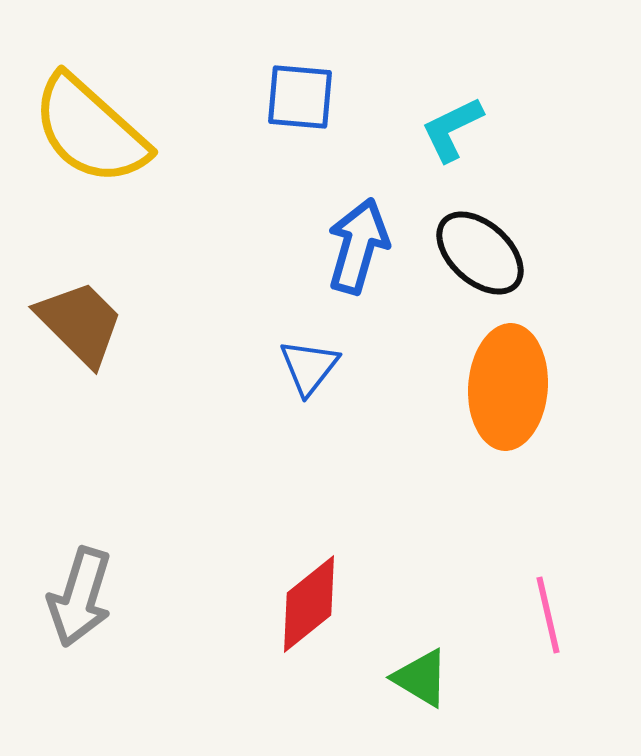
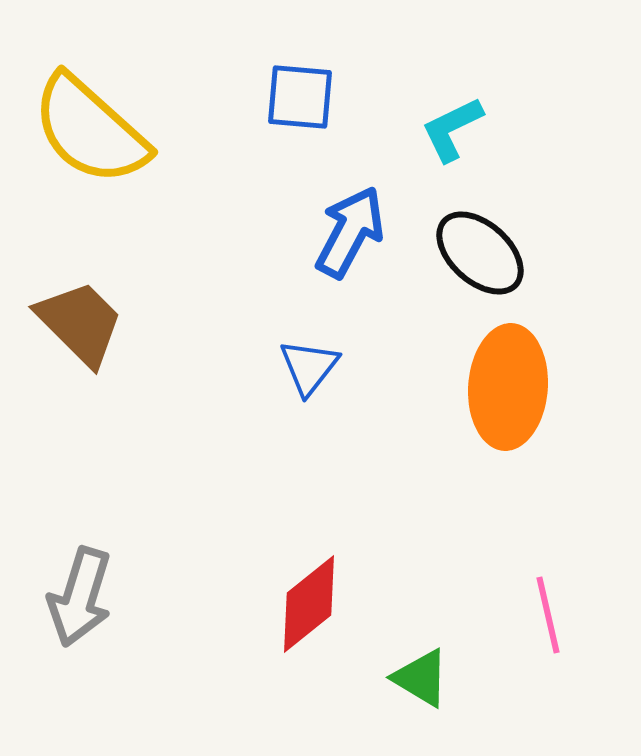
blue arrow: moved 8 px left, 14 px up; rotated 12 degrees clockwise
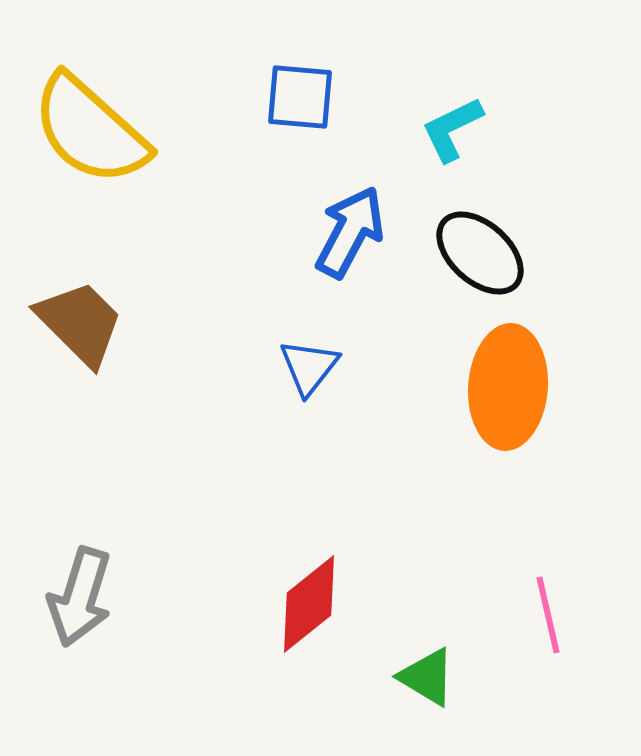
green triangle: moved 6 px right, 1 px up
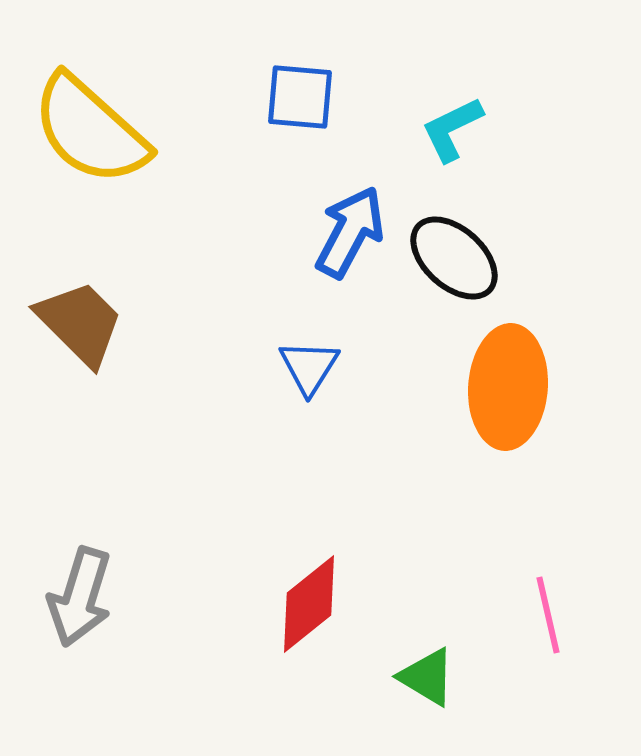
black ellipse: moved 26 px left, 5 px down
blue triangle: rotated 6 degrees counterclockwise
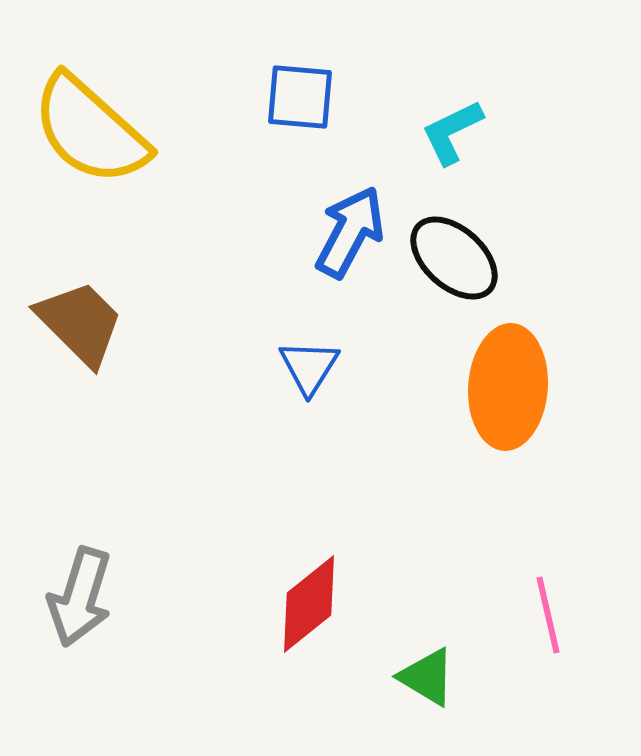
cyan L-shape: moved 3 px down
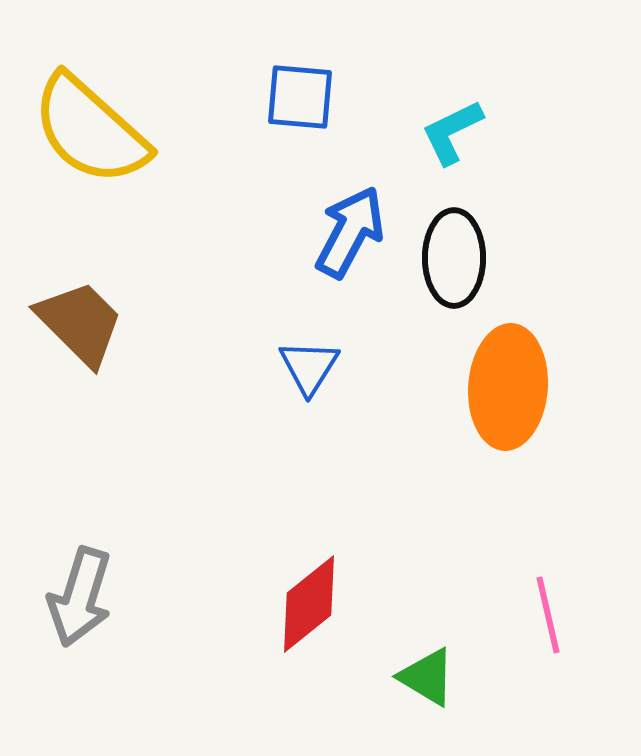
black ellipse: rotated 48 degrees clockwise
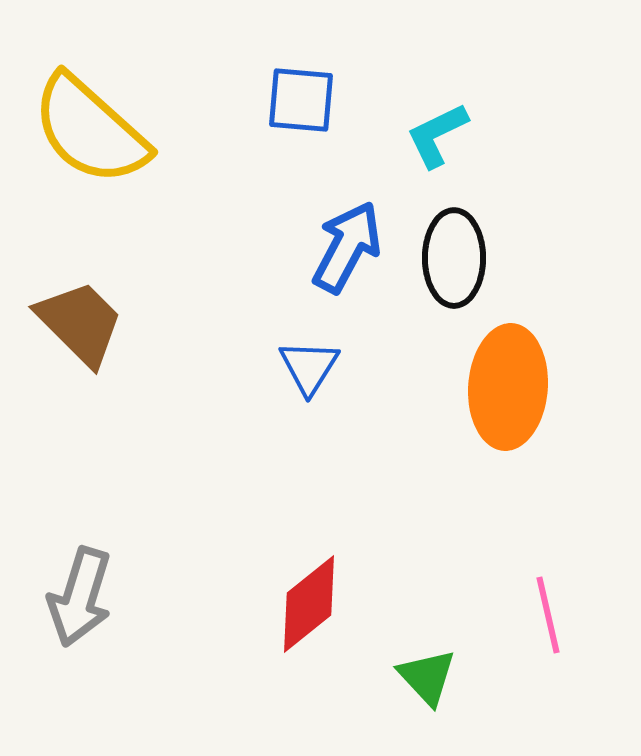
blue square: moved 1 px right, 3 px down
cyan L-shape: moved 15 px left, 3 px down
blue arrow: moved 3 px left, 15 px down
green triangle: rotated 16 degrees clockwise
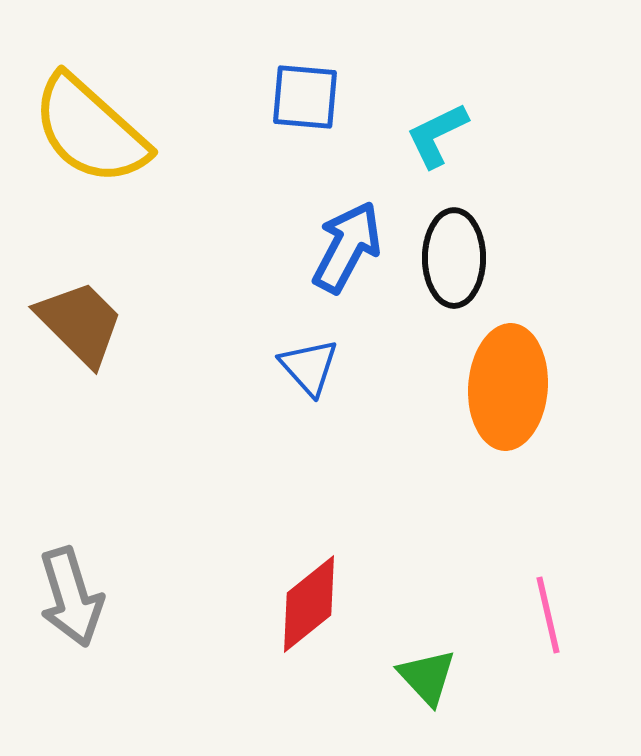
blue square: moved 4 px right, 3 px up
blue triangle: rotated 14 degrees counterclockwise
gray arrow: moved 9 px left; rotated 34 degrees counterclockwise
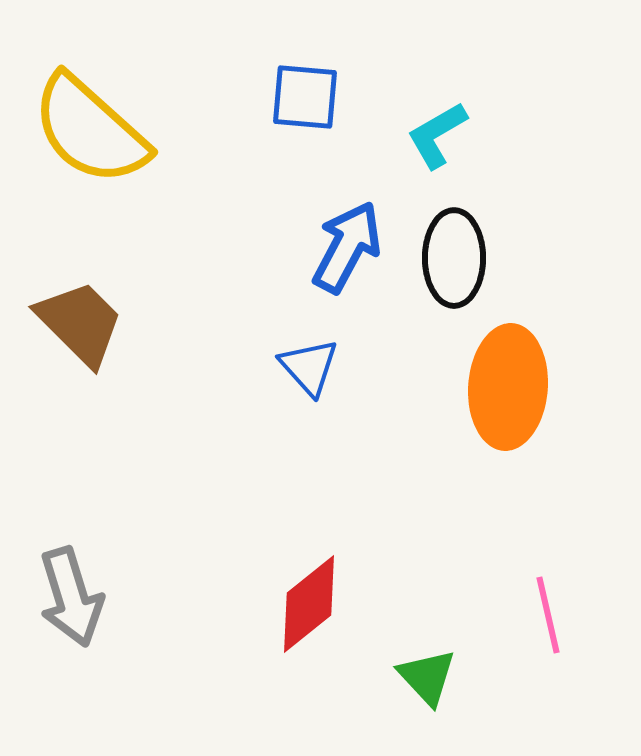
cyan L-shape: rotated 4 degrees counterclockwise
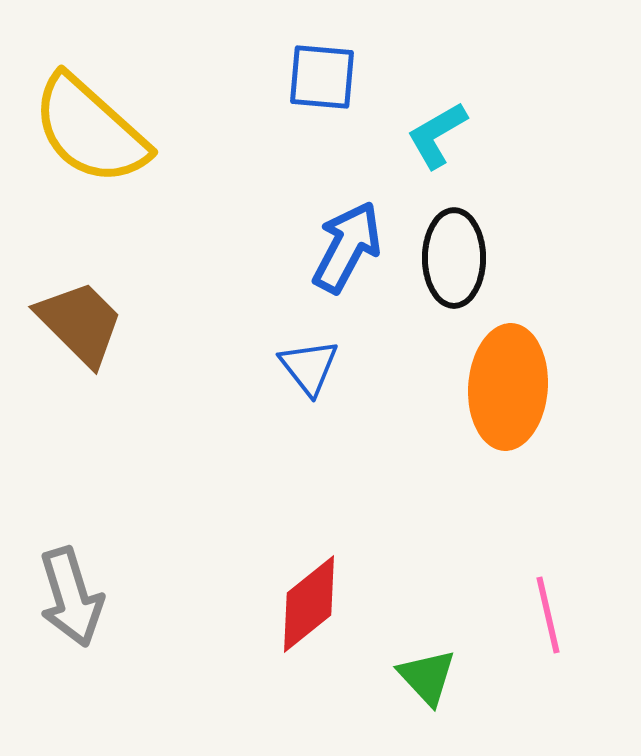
blue square: moved 17 px right, 20 px up
blue triangle: rotated 4 degrees clockwise
